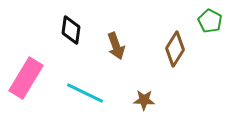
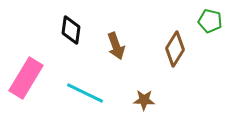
green pentagon: rotated 15 degrees counterclockwise
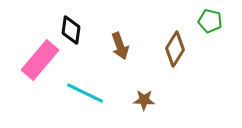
brown arrow: moved 4 px right
pink rectangle: moved 14 px right, 18 px up; rotated 9 degrees clockwise
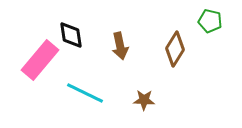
black diamond: moved 5 px down; rotated 16 degrees counterclockwise
brown arrow: rotated 8 degrees clockwise
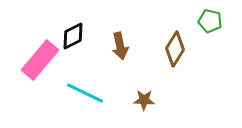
black diamond: moved 2 px right, 1 px down; rotated 72 degrees clockwise
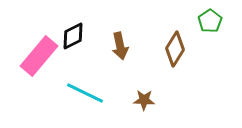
green pentagon: rotated 25 degrees clockwise
pink rectangle: moved 1 px left, 4 px up
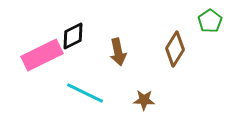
brown arrow: moved 2 px left, 6 px down
pink rectangle: moved 3 px right, 1 px up; rotated 24 degrees clockwise
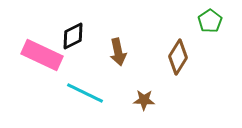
brown diamond: moved 3 px right, 8 px down
pink rectangle: rotated 51 degrees clockwise
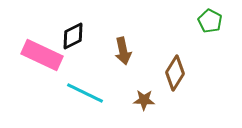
green pentagon: rotated 10 degrees counterclockwise
brown arrow: moved 5 px right, 1 px up
brown diamond: moved 3 px left, 16 px down
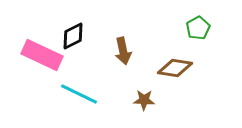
green pentagon: moved 12 px left, 7 px down; rotated 15 degrees clockwise
brown diamond: moved 5 px up; rotated 68 degrees clockwise
cyan line: moved 6 px left, 1 px down
